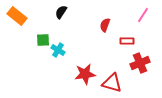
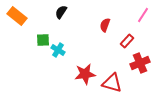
red rectangle: rotated 48 degrees counterclockwise
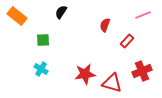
pink line: rotated 35 degrees clockwise
cyan cross: moved 17 px left, 19 px down
red cross: moved 2 px right, 8 px down
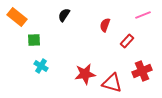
black semicircle: moved 3 px right, 3 px down
orange rectangle: moved 1 px down
green square: moved 9 px left
cyan cross: moved 3 px up
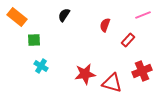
red rectangle: moved 1 px right, 1 px up
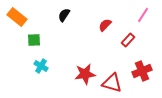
pink line: rotated 35 degrees counterclockwise
red semicircle: rotated 24 degrees clockwise
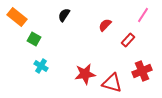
green square: moved 1 px up; rotated 32 degrees clockwise
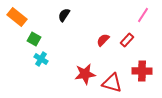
red semicircle: moved 2 px left, 15 px down
red rectangle: moved 1 px left
cyan cross: moved 7 px up
red cross: rotated 24 degrees clockwise
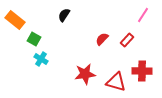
orange rectangle: moved 2 px left, 3 px down
red semicircle: moved 1 px left, 1 px up
red triangle: moved 4 px right, 1 px up
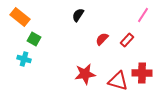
black semicircle: moved 14 px right
orange rectangle: moved 5 px right, 3 px up
cyan cross: moved 17 px left; rotated 16 degrees counterclockwise
red cross: moved 2 px down
red triangle: moved 2 px right, 1 px up
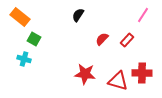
red star: rotated 15 degrees clockwise
